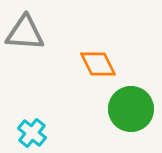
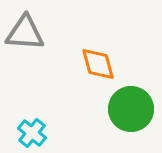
orange diamond: rotated 12 degrees clockwise
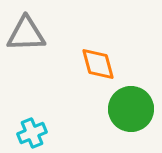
gray triangle: moved 1 px right, 1 px down; rotated 6 degrees counterclockwise
cyan cross: rotated 28 degrees clockwise
